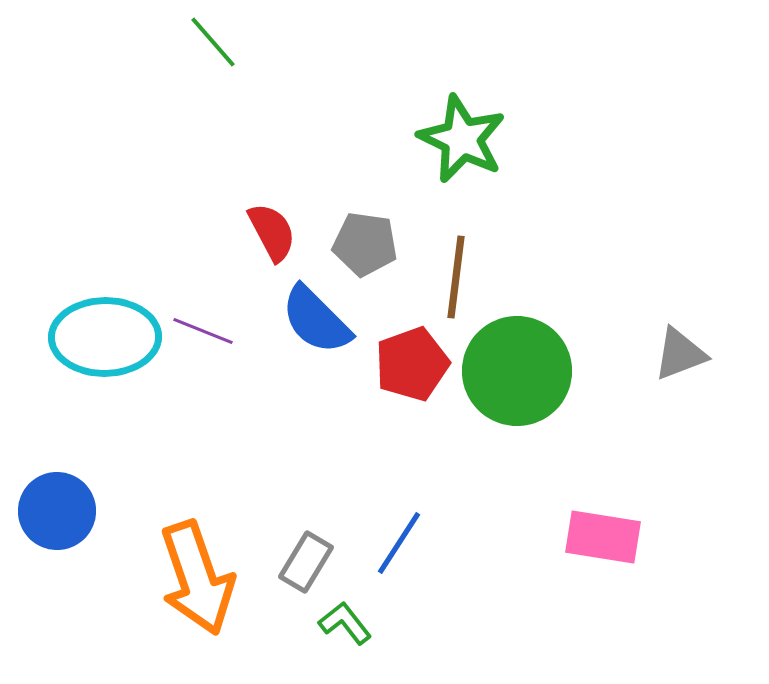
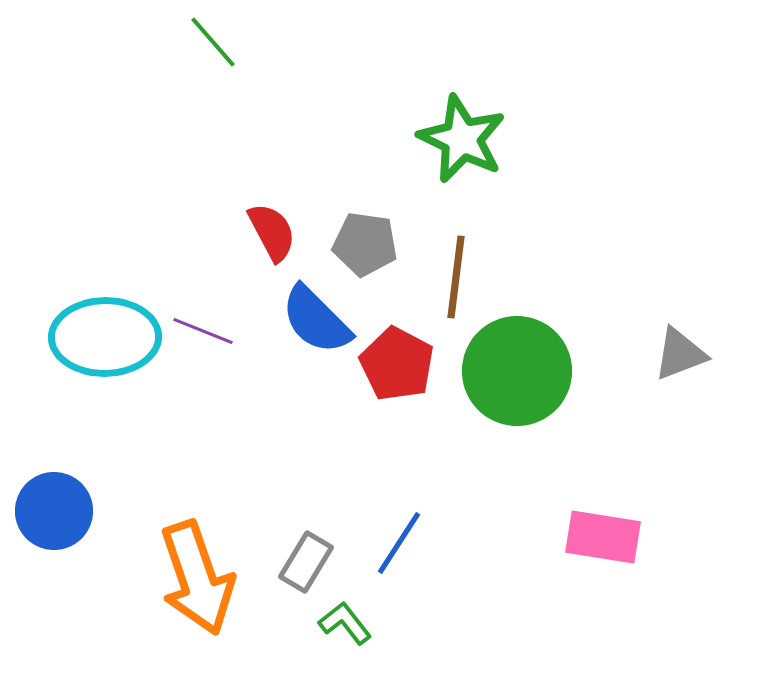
red pentagon: moved 15 px left; rotated 24 degrees counterclockwise
blue circle: moved 3 px left
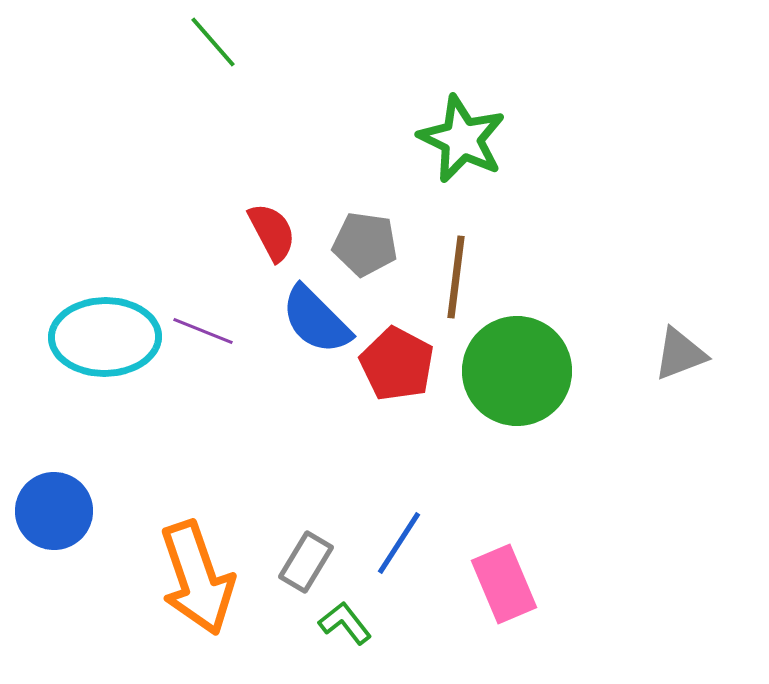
pink rectangle: moved 99 px left, 47 px down; rotated 58 degrees clockwise
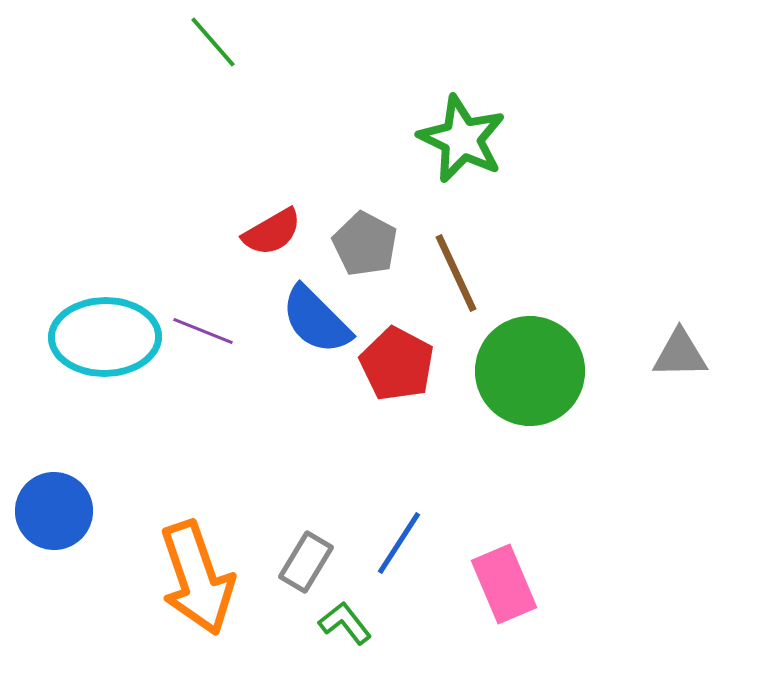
red semicircle: rotated 88 degrees clockwise
gray pentagon: rotated 20 degrees clockwise
brown line: moved 4 px up; rotated 32 degrees counterclockwise
gray triangle: rotated 20 degrees clockwise
green circle: moved 13 px right
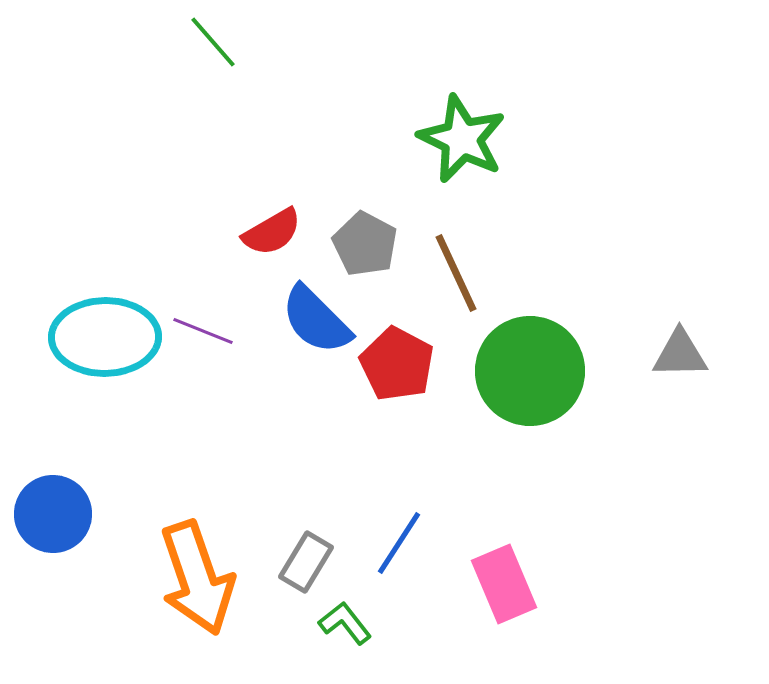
blue circle: moved 1 px left, 3 px down
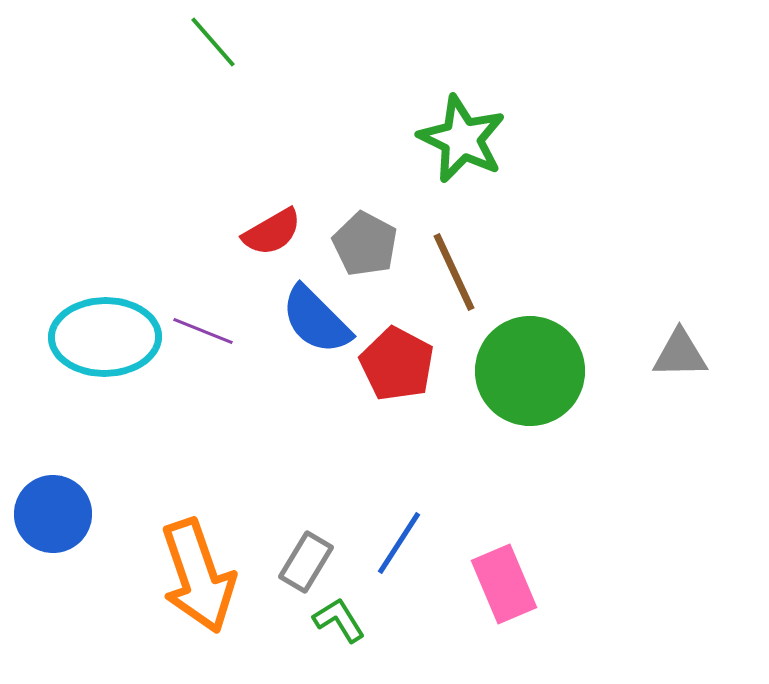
brown line: moved 2 px left, 1 px up
orange arrow: moved 1 px right, 2 px up
green L-shape: moved 6 px left, 3 px up; rotated 6 degrees clockwise
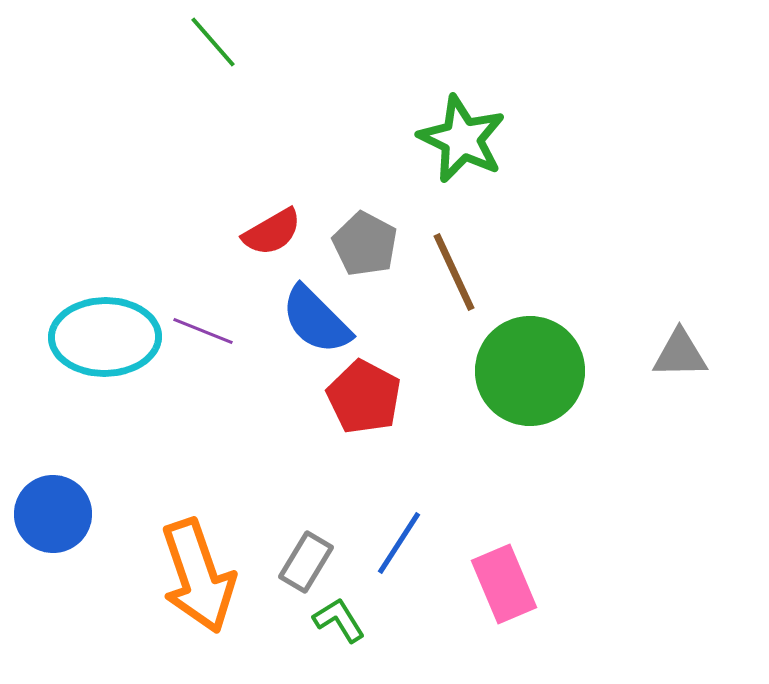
red pentagon: moved 33 px left, 33 px down
